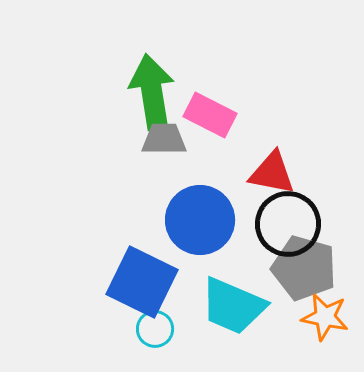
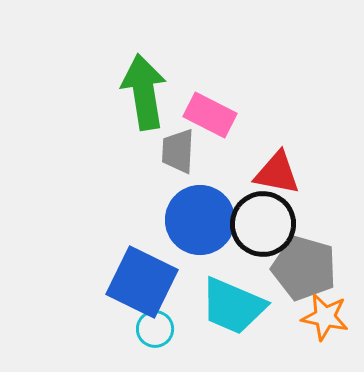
green arrow: moved 8 px left
gray trapezoid: moved 14 px right, 12 px down; rotated 87 degrees counterclockwise
red triangle: moved 5 px right
black circle: moved 25 px left
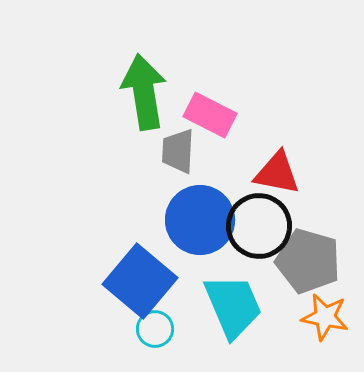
black circle: moved 4 px left, 2 px down
gray pentagon: moved 4 px right, 7 px up
blue square: moved 2 px left, 1 px up; rotated 14 degrees clockwise
cyan trapezoid: rotated 136 degrees counterclockwise
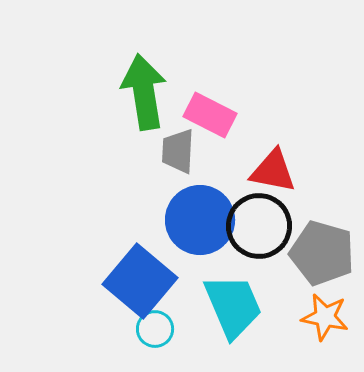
red triangle: moved 4 px left, 2 px up
gray pentagon: moved 14 px right, 8 px up
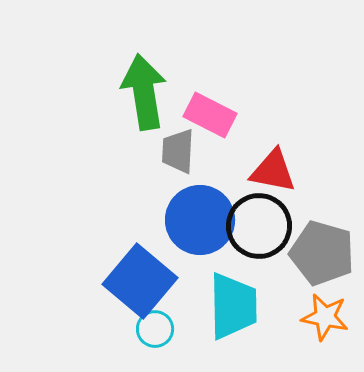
cyan trapezoid: rotated 22 degrees clockwise
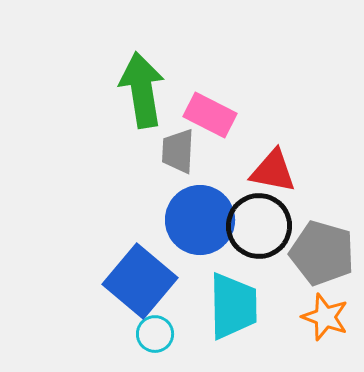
green arrow: moved 2 px left, 2 px up
orange star: rotated 9 degrees clockwise
cyan circle: moved 5 px down
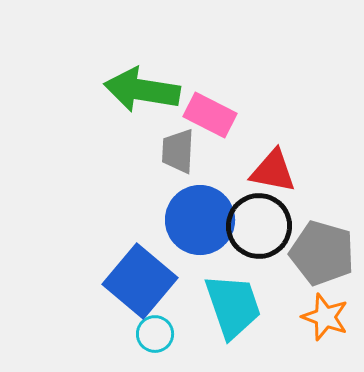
green arrow: rotated 72 degrees counterclockwise
cyan trapezoid: rotated 18 degrees counterclockwise
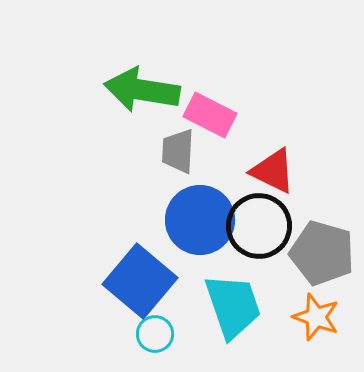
red triangle: rotated 15 degrees clockwise
orange star: moved 9 px left
